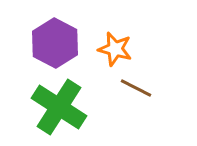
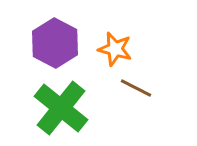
green cross: moved 2 px right, 1 px down; rotated 6 degrees clockwise
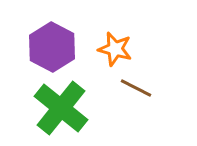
purple hexagon: moved 3 px left, 4 px down
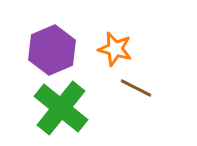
purple hexagon: moved 3 px down; rotated 9 degrees clockwise
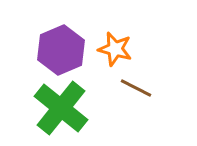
purple hexagon: moved 9 px right
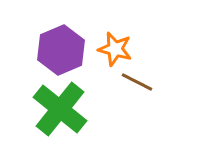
brown line: moved 1 px right, 6 px up
green cross: moved 1 px left, 1 px down
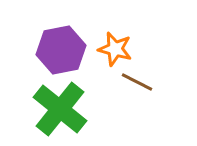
purple hexagon: rotated 12 degrees clockwise
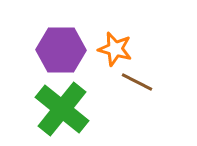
purple hexagon: rotated 12 degrees clockwise
green cross: moved 2 px right
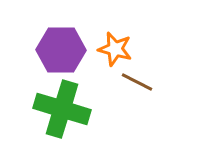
green cross: rotated 22 degrees counterclockwise
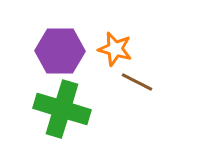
purple hexagon: moved 1 px left, 1 px down
